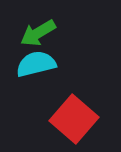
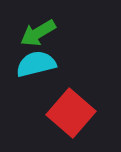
red square: moved 3 px left, 6 px up
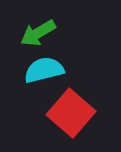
cyan semicircle: moved 8 px right, 6 px down
